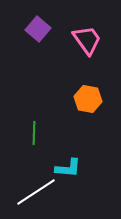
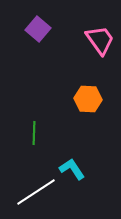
pink trapezoid: moved 13 px right
orange hexagon: rotated 8 degrees counterclockwise
cyan L-shape: moved 4 px right, 1 px down; rotated 128 degrees counterclockwise
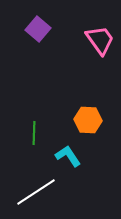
orange hexagon: moved 21 px down
cyan L-shape: moved 4 px left, 13 px up
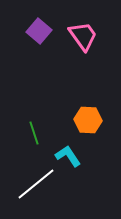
purple square: moved 1 px right, 2 px down
pink trapezoid: moved 17 px left, 4 px up
green line: rotated 20 degrees counterclockwise
white line: moved 8 px up; rotated 6 degrees counterclockwise
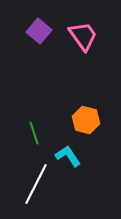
orange hexagon: moved 2 px left; rotated 12 degrees clockwise
white line: rotated 24 degrees counterclockwise
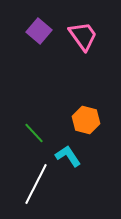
green line: rotated 25 degrees counterclockwise
